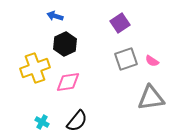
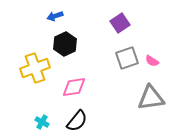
blue arrow: rotated 35 degrees counterclockwise
gray square: moved 1 px right, 1 px up
pink diamond: moved 6 px right, 5 px down
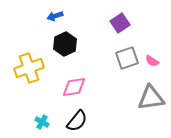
yellow cross: moved 6 px left
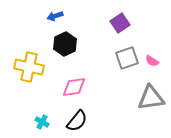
yellow cross: moved 1 px up; rotated 32 degrees clockwise
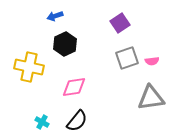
pink semicircle: rotated 40 degrees counterclockwise
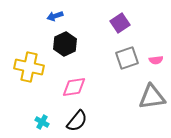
pink semicircle: moved 4 px right, 1 px up
gray triangle: moved 1 px right, 1 px up
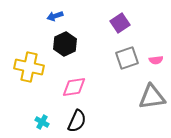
black semicircle: rotated 15 degrees counterclockwise
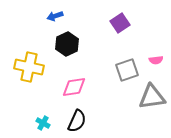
black hexagon: moved 2 px right
gray square: moved 12 px down
cyan cross: moved 1 px right, 1 px down
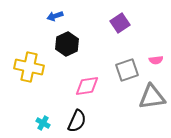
pink diamond: moved 13 px right, 1 px up
